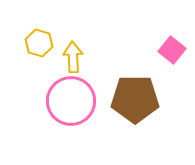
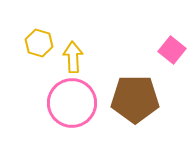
pink circle: moved 1 px right, 2 px down
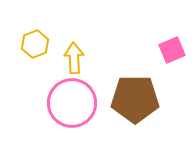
yellow hexagon: moved 4 px left, 1 px down; rotated 24 degrees clockwise
pink square: rotated 28 degrees clockwise
yellow arrow: moved 1 px right, 1 px down
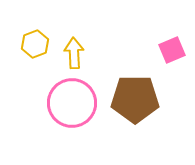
yellow arrow: moved 5 px up
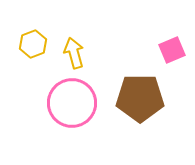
yellow hexagon: moved 2 px left
yellow arrow: rotated 12 degrees counterclockwise
brown pentagon: moved 5 px right, 1 px up
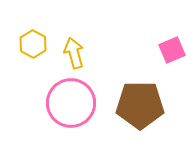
yellow hexagon: rotated 12 degrees counterclockwise
brown pentagon: moved 7 px down
pink circle: moved 1 px left
